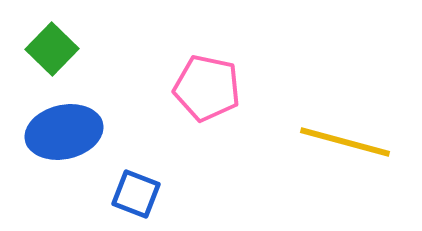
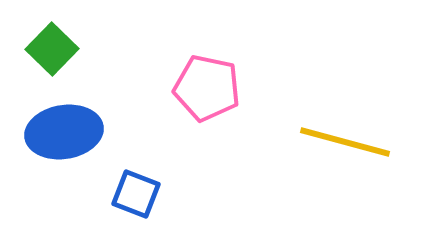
blue ellipse: rotated 4 degrees clockwise
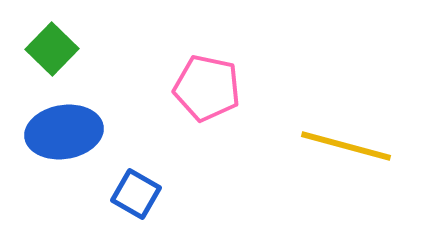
yellow line: moved 1 px right, 4 px down
blue square: rotated 9 degrees clockwise
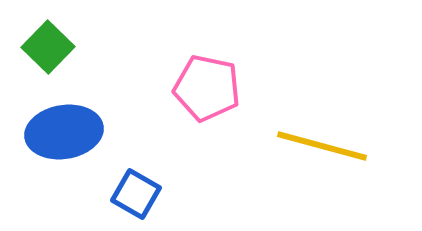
green square: moved 4 px left, 2 px up
yellow line: moved 24 px left
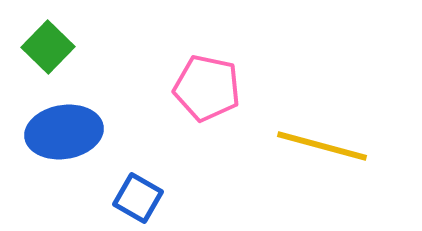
blue square: moved 2 px right, 4 px down
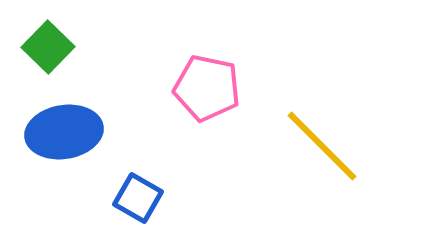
yellow line: rotated 30 degrees clockwise
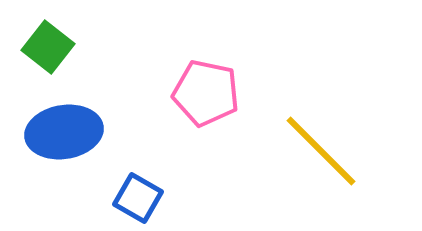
green square: rotated 6 degrees counterclockwise
pink pentagon: moved 1 px left, 5 px down
yellow line: moved 1 px left, 5 px down
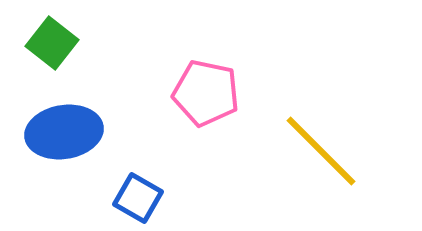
green square: moved 4 px right, 4 px up
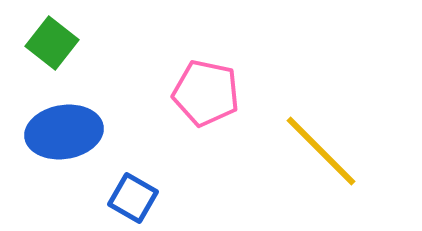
blue square: moved 5 px left
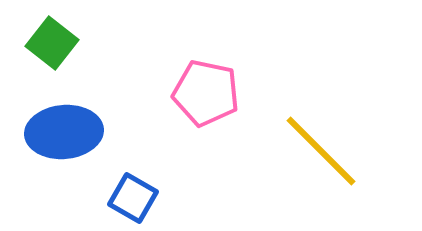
blue ellipse: rotated 4 degrees clockwise
